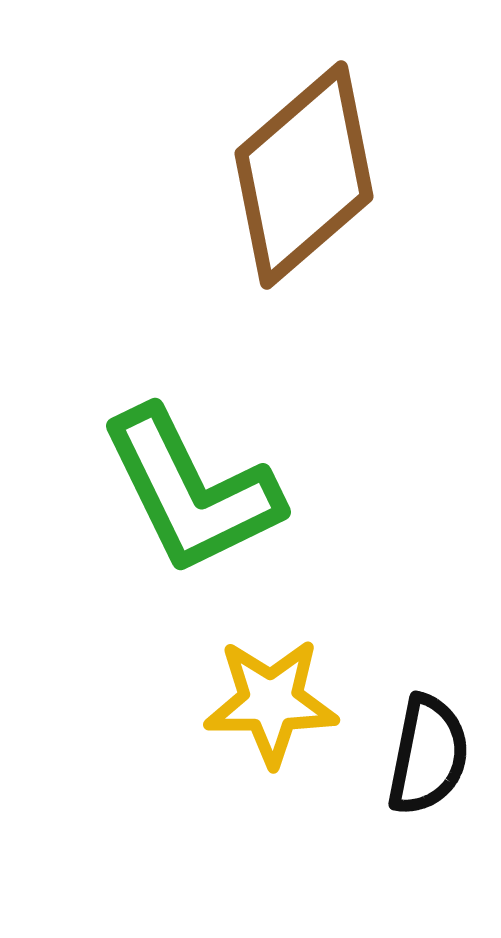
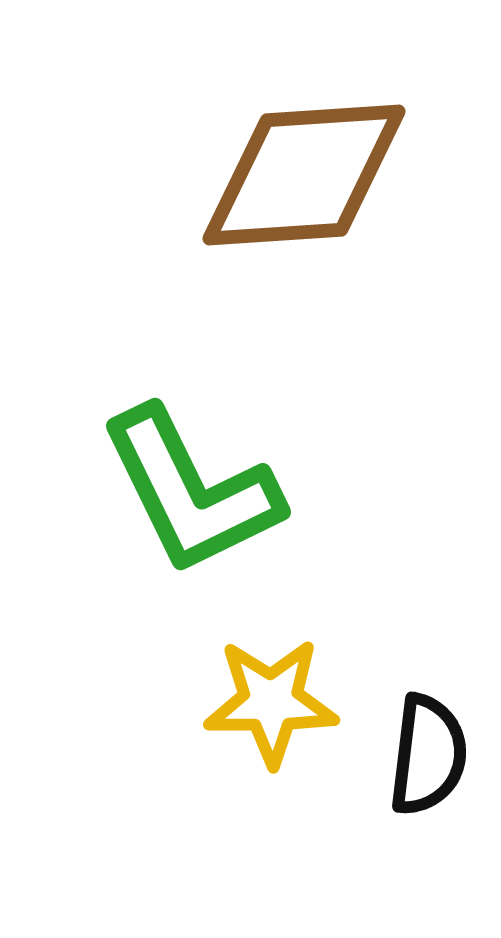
brown diamond: rotated 37 degrees clockwise
black semicircle: rotated 4 degrees counterclockwise
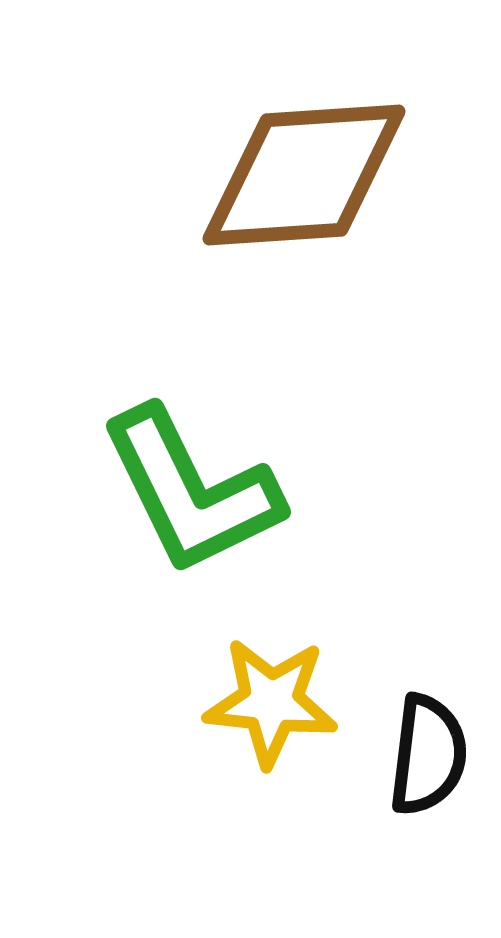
yellow star: rotated 6 degrees clockwise
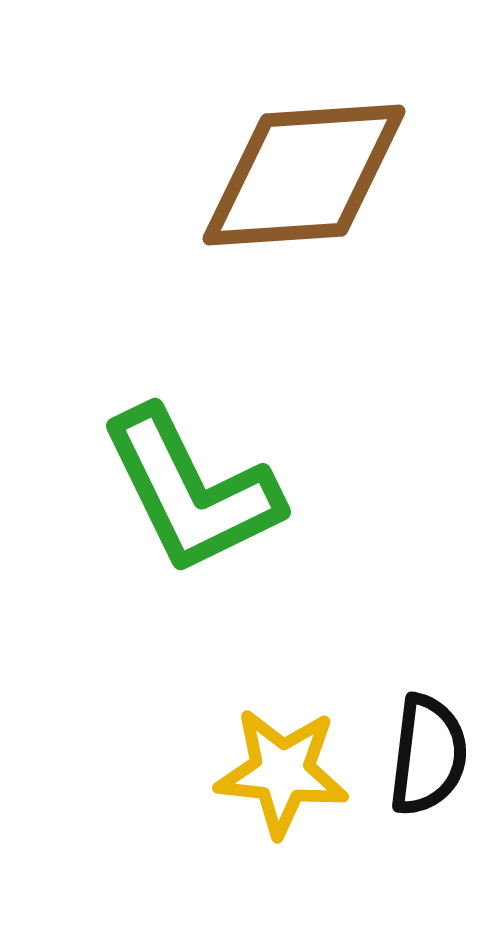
yellow star: moved 11 px right, 70 px down
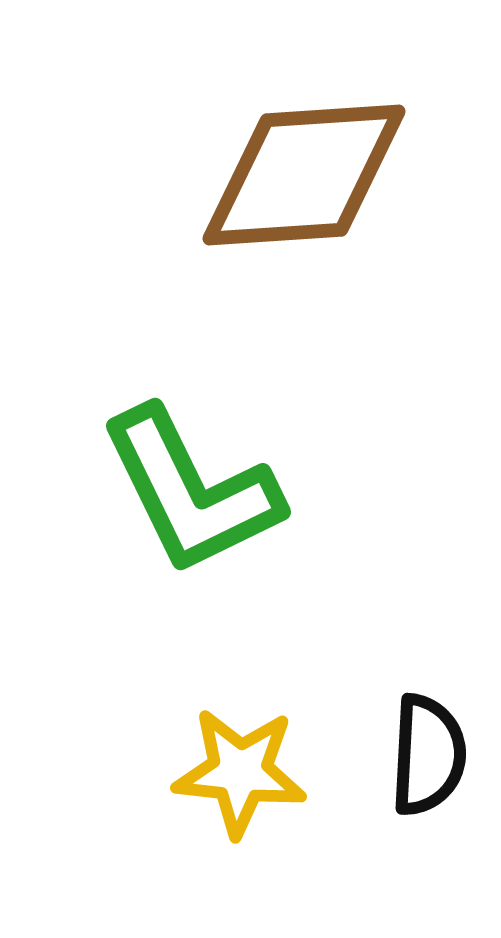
black semicircle: rotated 4 degrees counterclockwise
yellow star: moved 42 px left
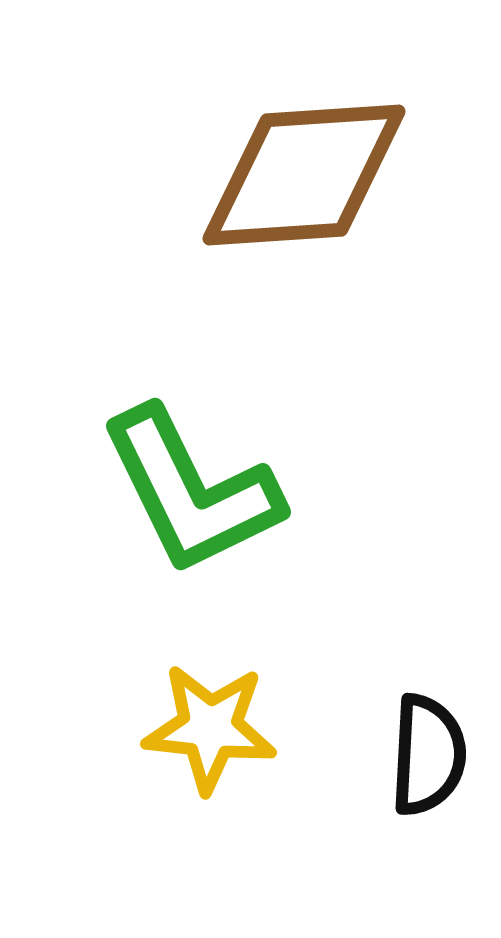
yellow star: moved 30 px left, 44 px up
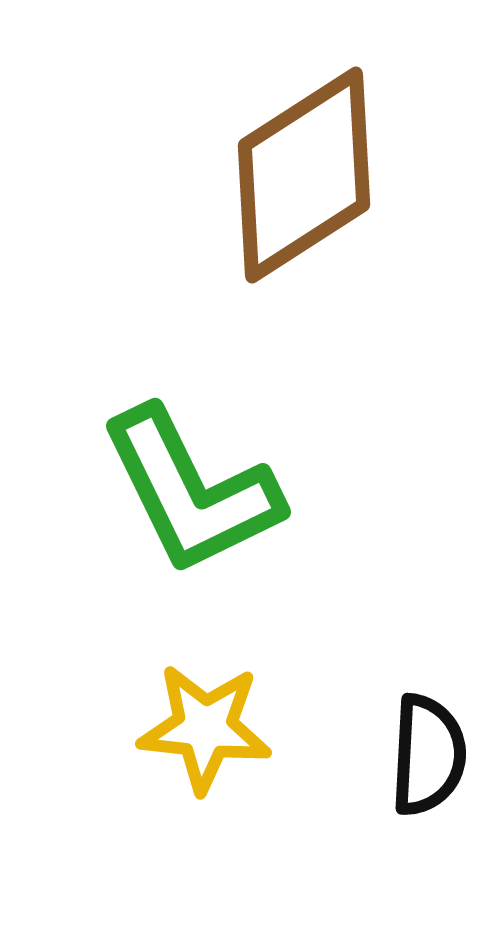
brown diamond: rotated 29 degrees counterclockwise
yellow star: moved 5 px left
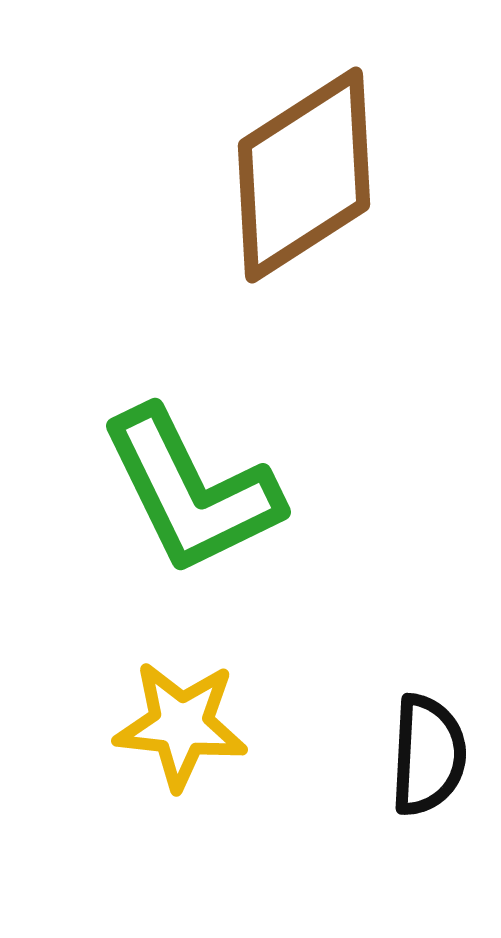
yellow star: moved 24 px left, 3 px up
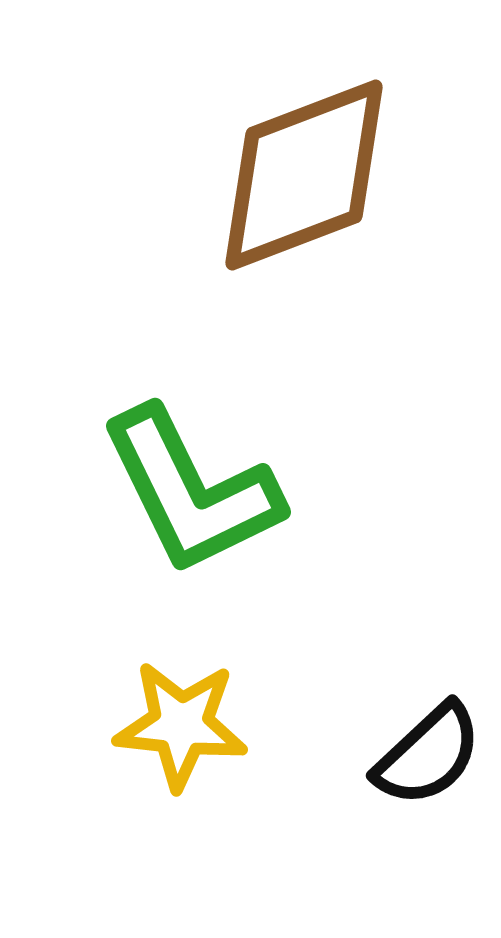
brown diamond: rotated 12 degrees clockwise
black semicircle: rotated 44 degrees clockwise
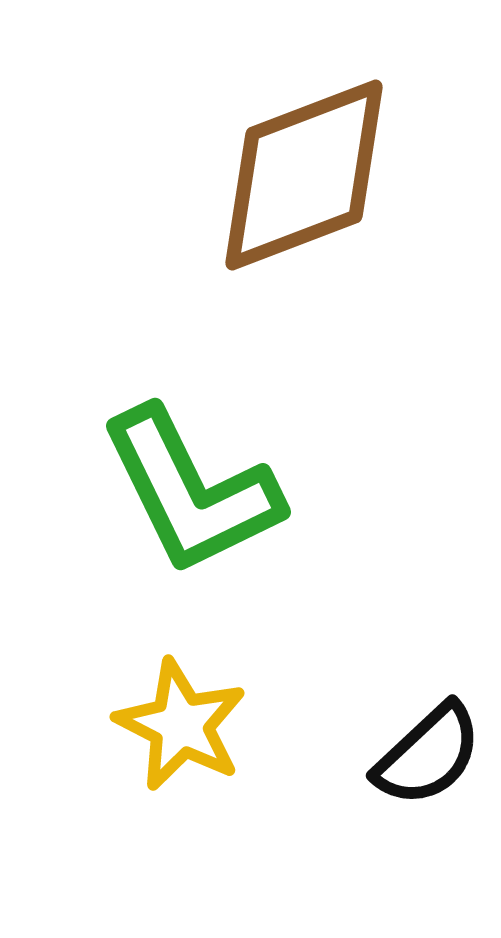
yellow star: rotated 21 degrees clockwise
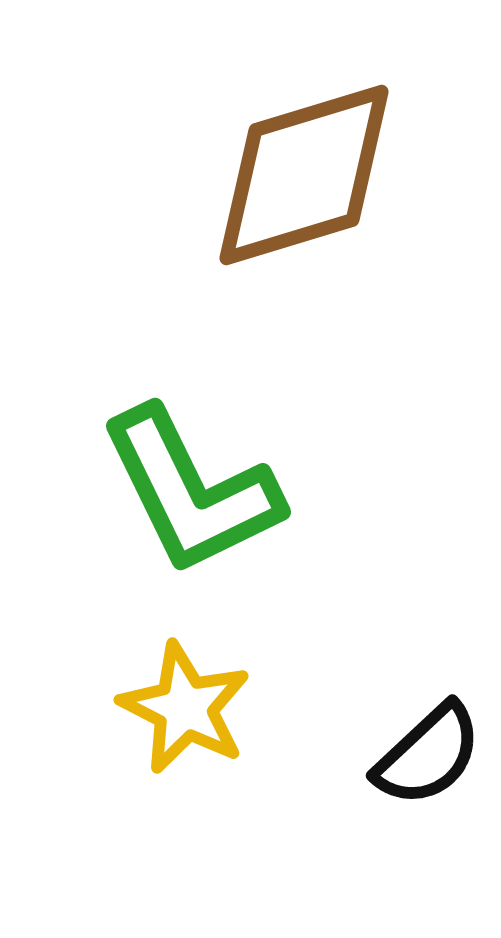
brown diamond: rotated 4 degrees clockwise
yellow star: moved 4 px right, 17 px up
